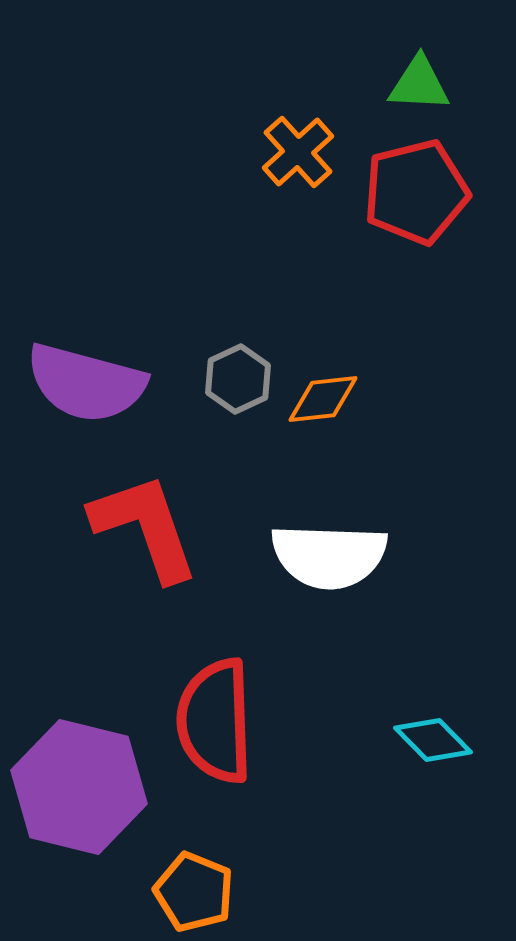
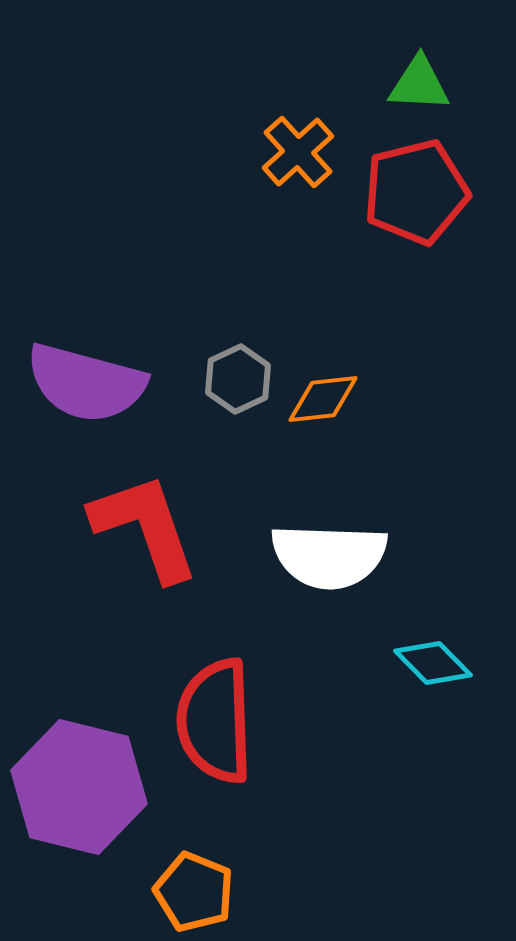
cyan diamond: moved 77 px up
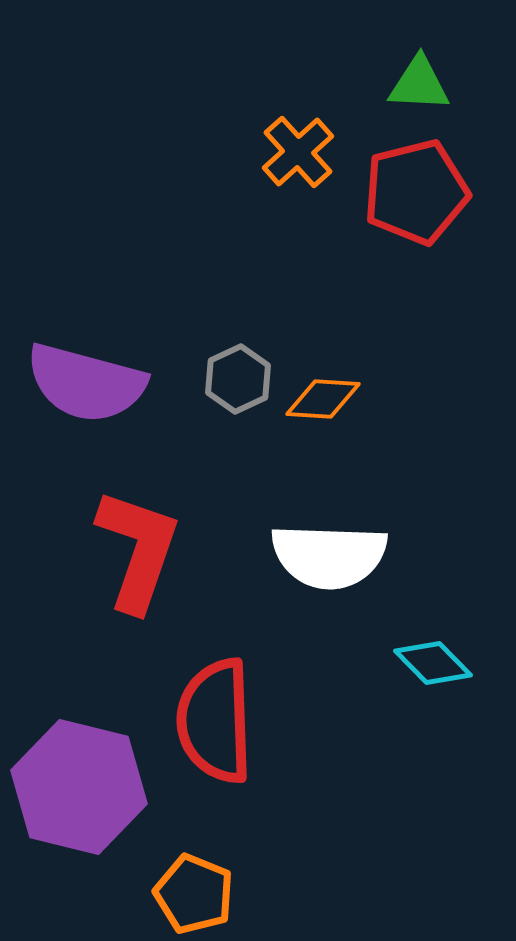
orange diamond: rotated 10 degrees clockwise
red L-shape: moved 7 px left, 23 px down; rotated 38 degrees clockwise
orange pentagon: moved 2 px down
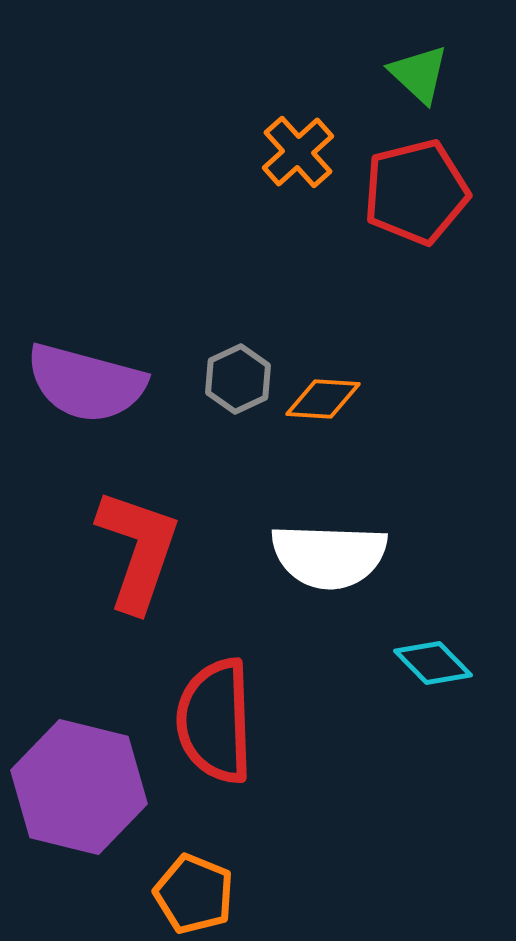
green triangle: moved 10 px up; rotated 40 degrees clockwise
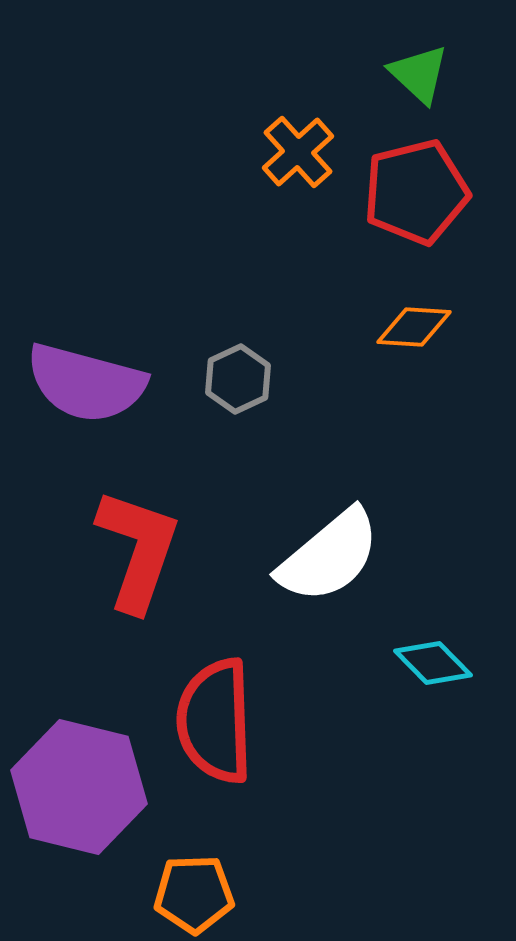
orange diamond: moved 91 px right, 72 px up
white semicircle: rotated 42 degrees counterclockwise
orange pentagon: rotated 24 degrees counterclockwise
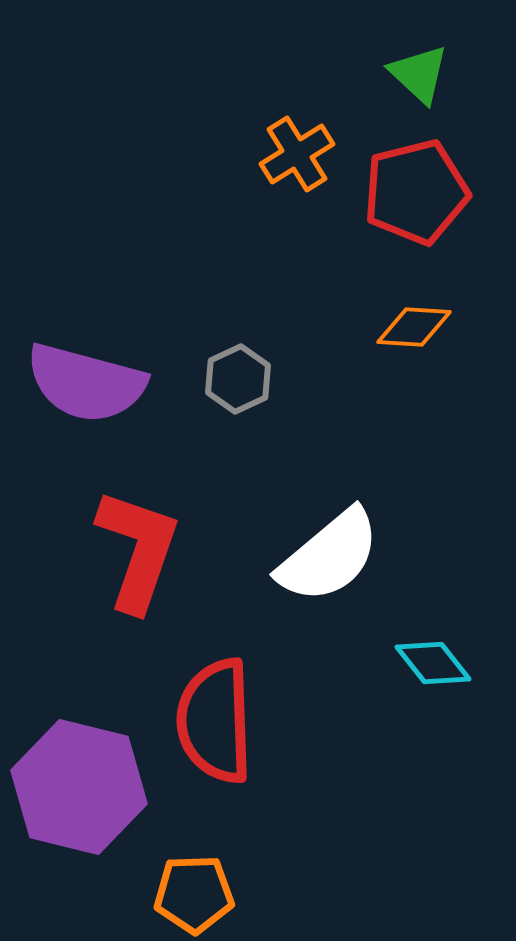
orange cross: moved 1 px left, 2 px down; rotated 10 degrees clockwise
cyan diamond: rotated 6 degrees clockwise
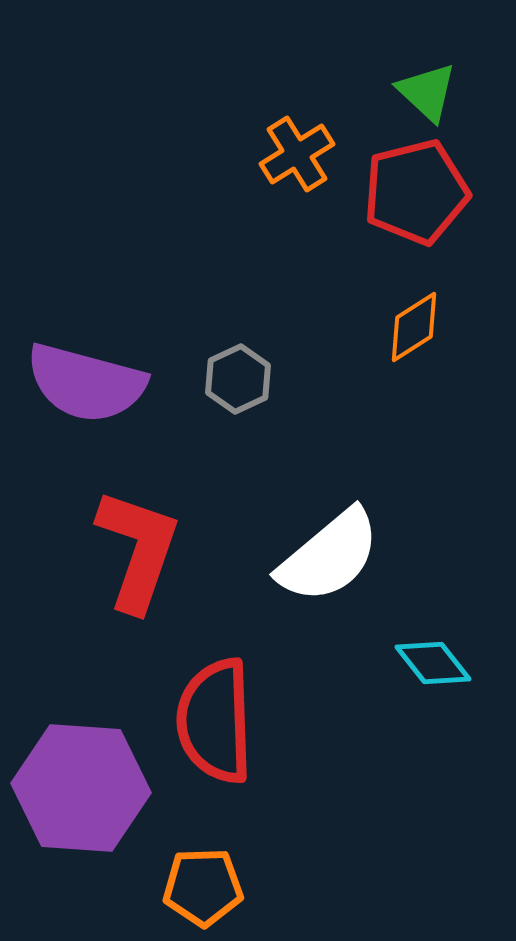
green triangle: moved 8 px right, 18 px down
orange diamond: rotated 36 degrees counterclockwise
purple hexagon: moved 2 px right, 1 px down; rotated 10 degrees counterclockwise
orange pentagon: moved 9 px right, 7 px up
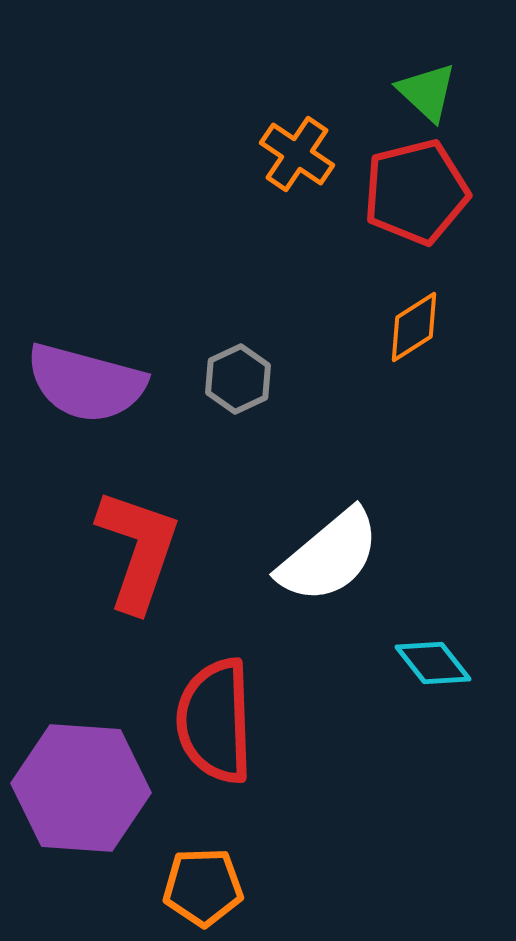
orange cross: rotated 24 degrees counterclockwise
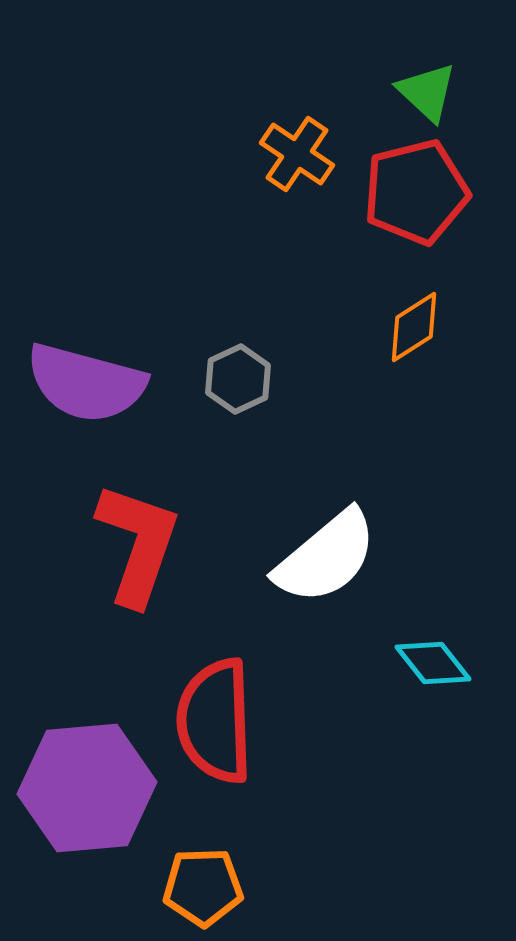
red L-shape: moved 6 px up
white semicircle: moved 3 px left, 1 px down
purple hexagon: moved 6 px right; rotated 9 degrees counterclockwise
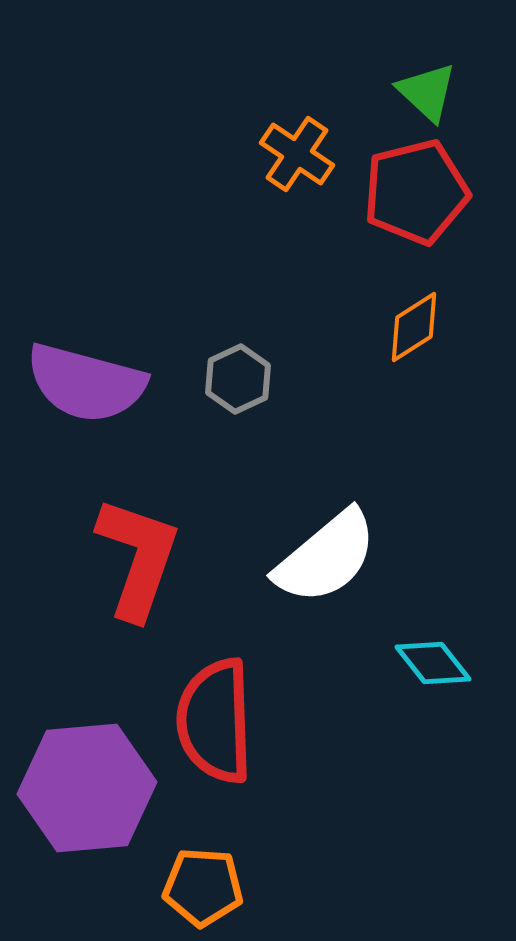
red L-shape: moved 14 px down
orange pentagon: rotated 6 degrees clockwise
